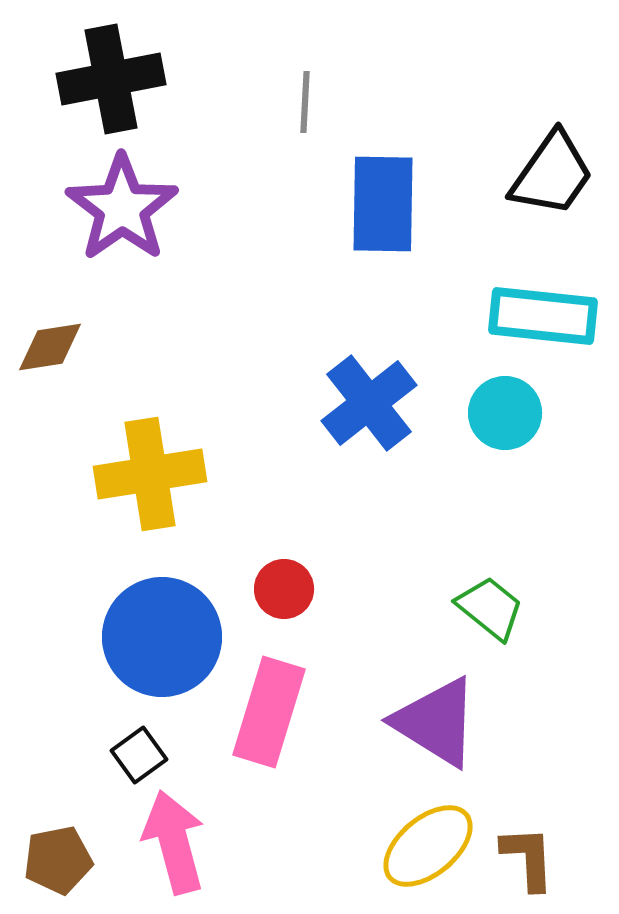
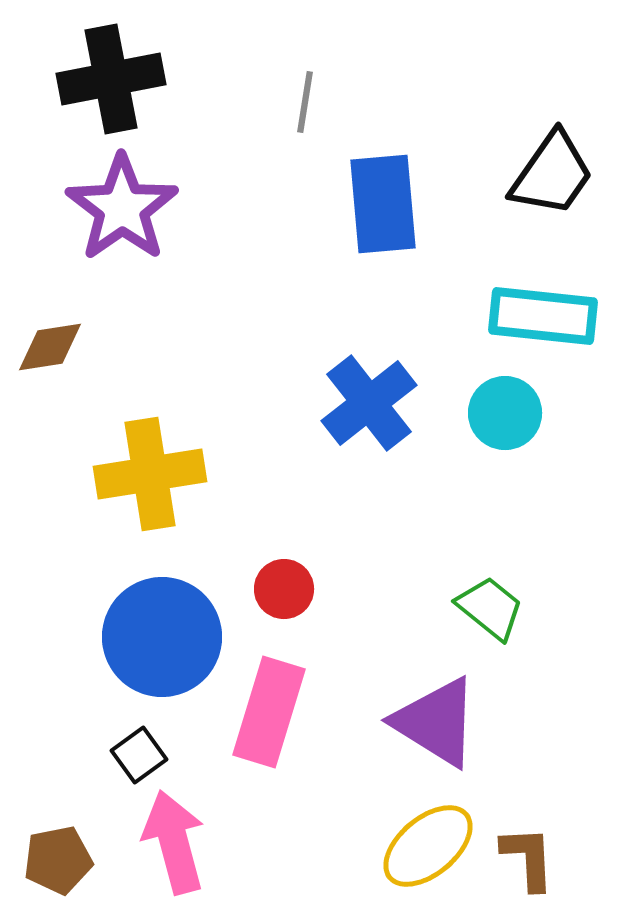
gray line: rotated 6 degrees clockwise
blue rectangle: rotated 6 degrees counterclockwise
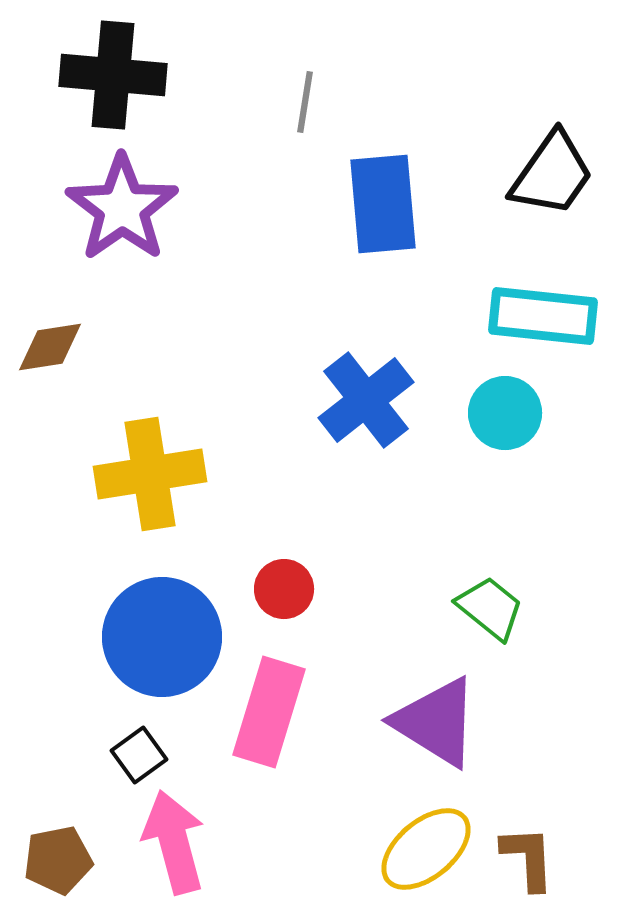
black cross: moved 2 px right, 4 px up; rotated 16 degrees clockwise
blue cross: moved 3 px left, 3 px up
yellow ellipse: moved 2 px left, 3 px down
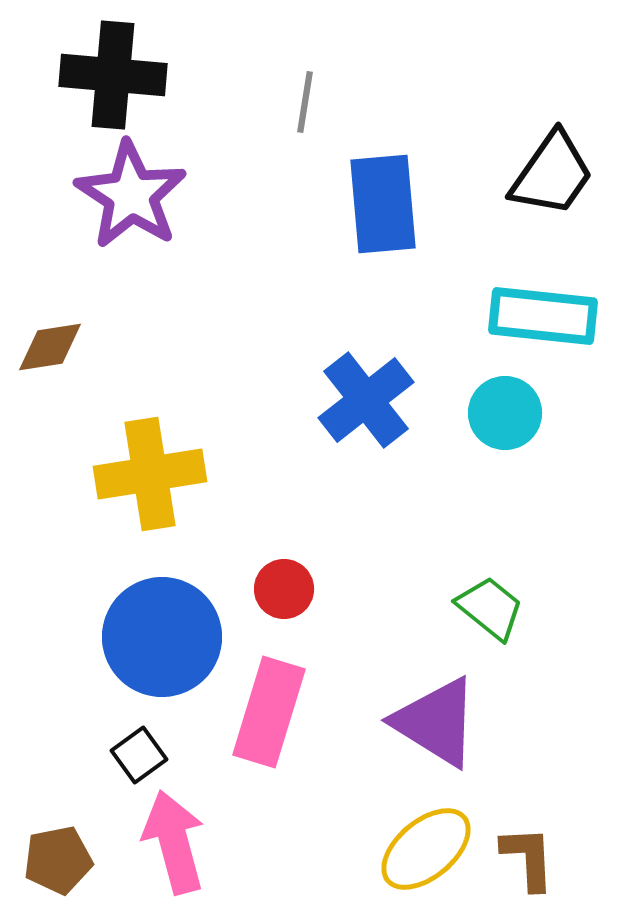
purple star: moved 9 px right, 13 px up; rotated 4 degrees counterclockwise
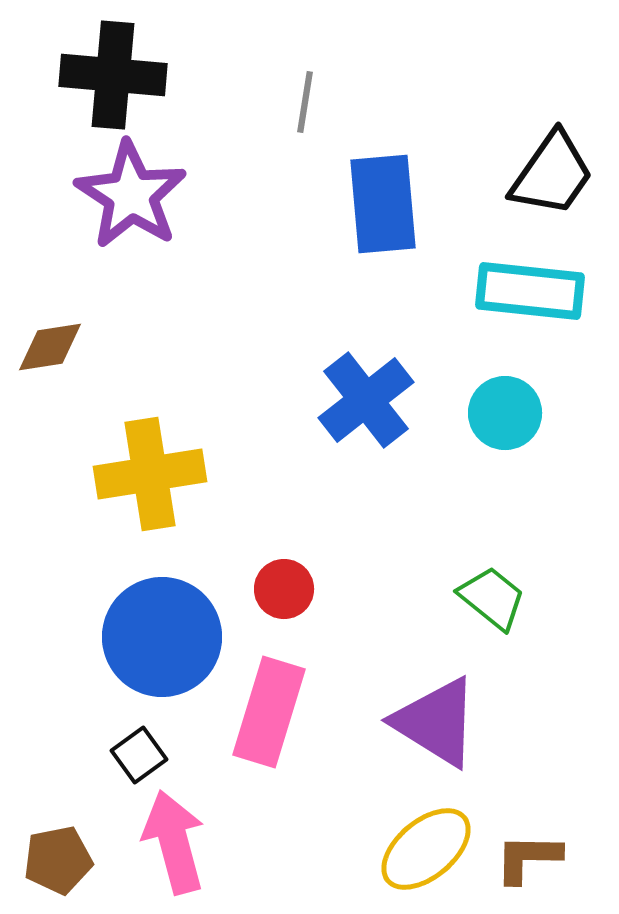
cyan rectangle: moved 13 px left, 25 px up
green trapezoid: moved 2 px right, 10 px up
brown L-shape: rotated 86 degrees counterclockwise
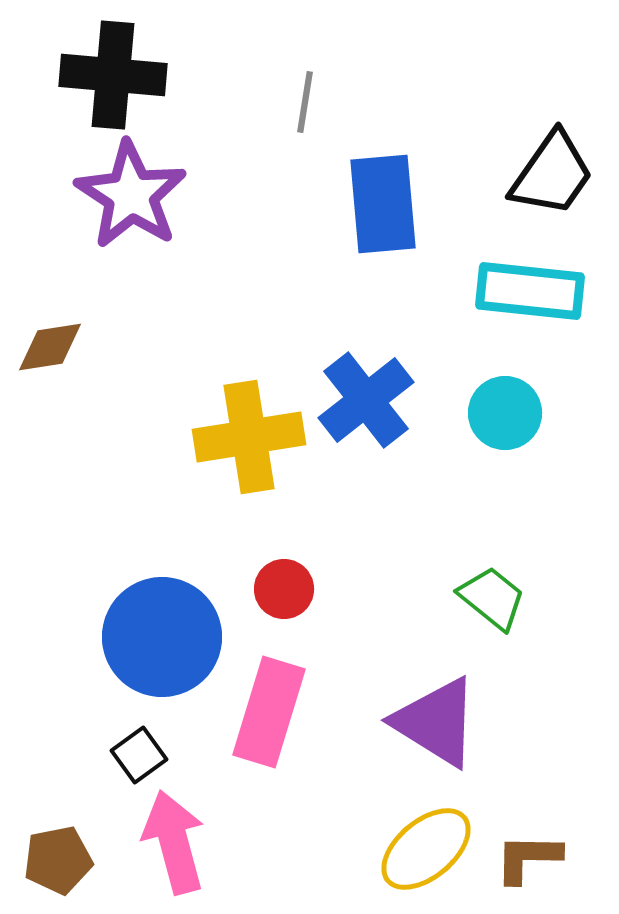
yellow cross: moved 99 px right, 37 px up
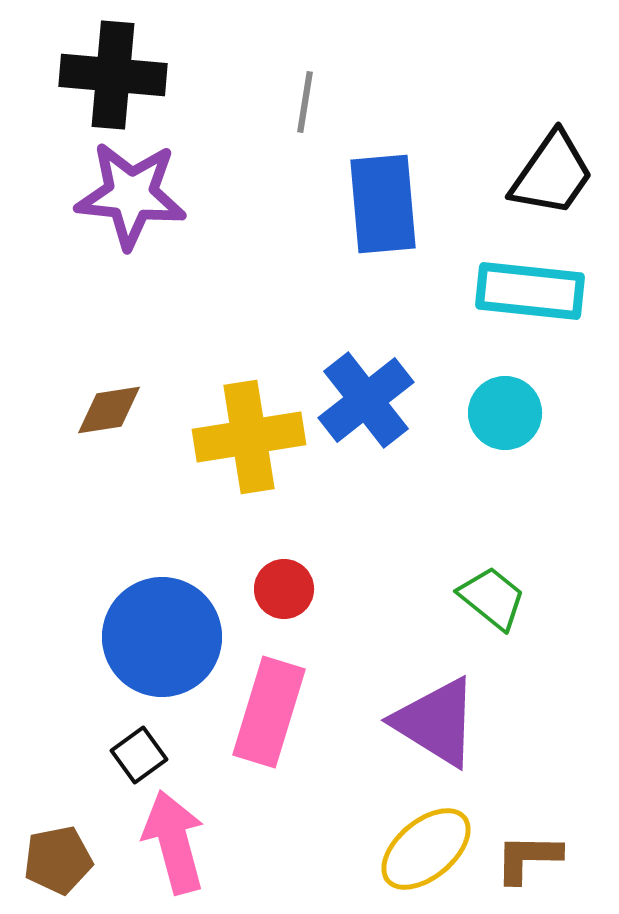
purple star: rotated 27 degrees counterclockwise
brown diamond: moved 59 px right, 63 px down
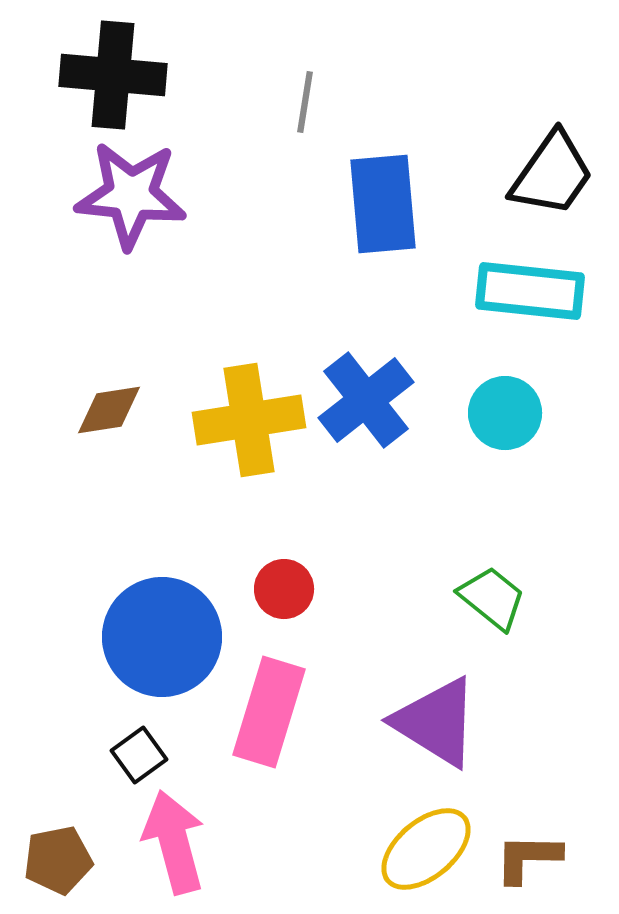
yellow cross: moved 17 px up
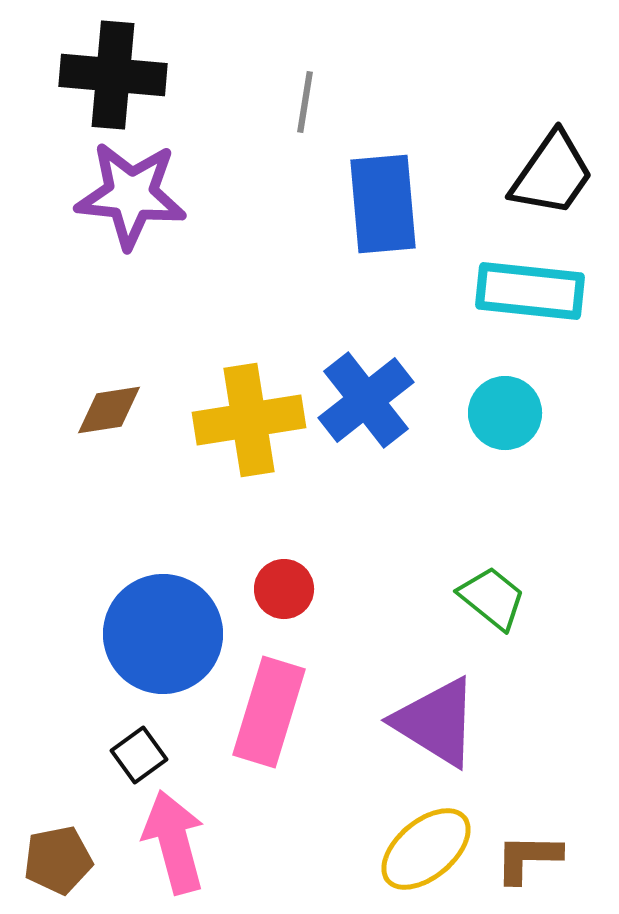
blue circle: moved 1 px right, 3 px up
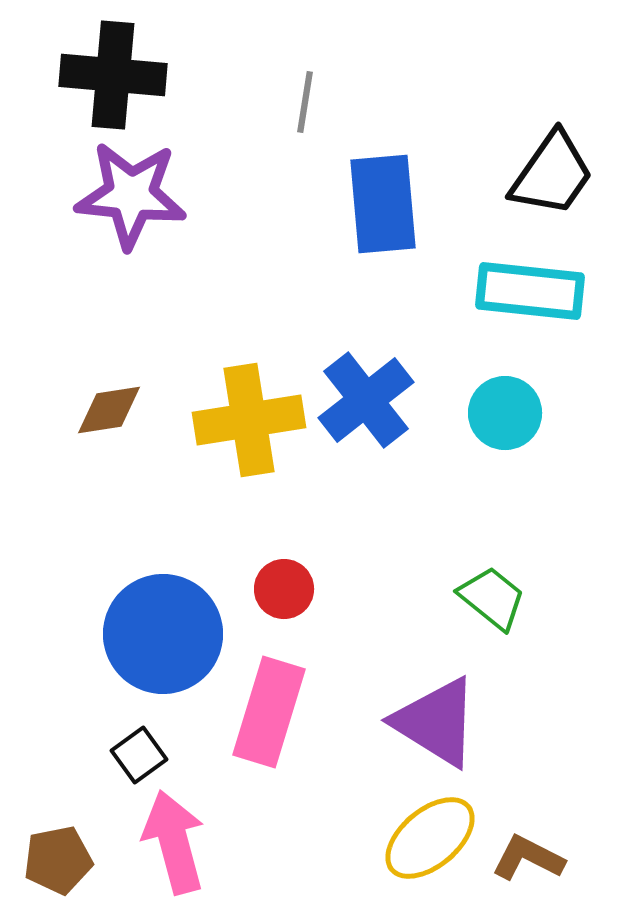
yellow ellipse: moved 4 px right, 11 px up
brown L-shape: rotated 26 degrees clockwise
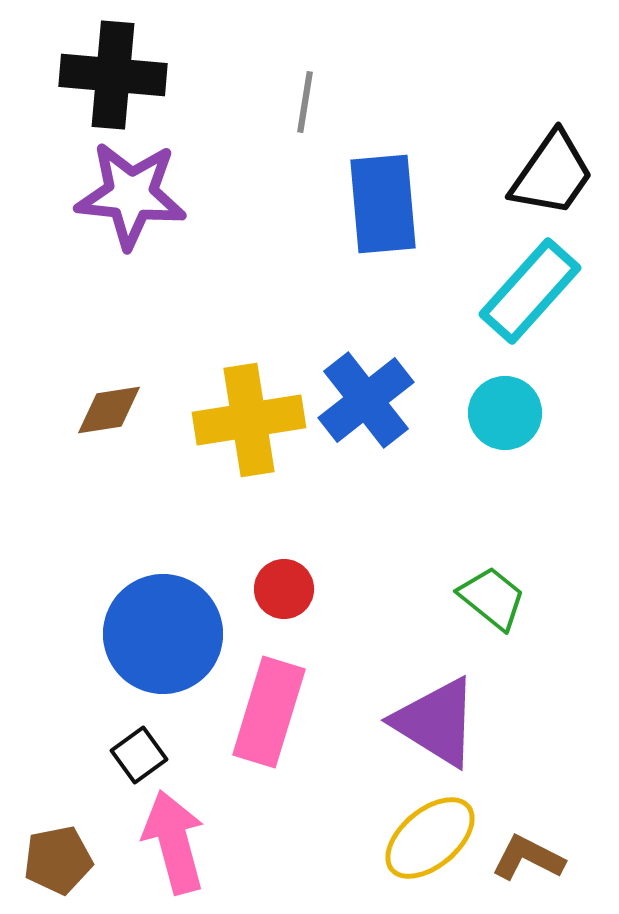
cyan rectangle: rotated 54 degrees counterclockwise
